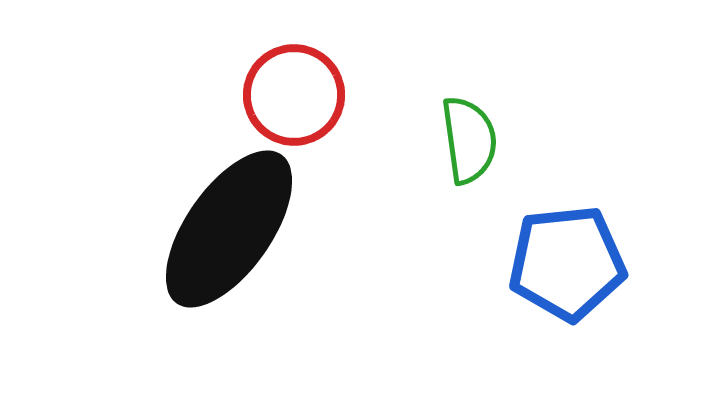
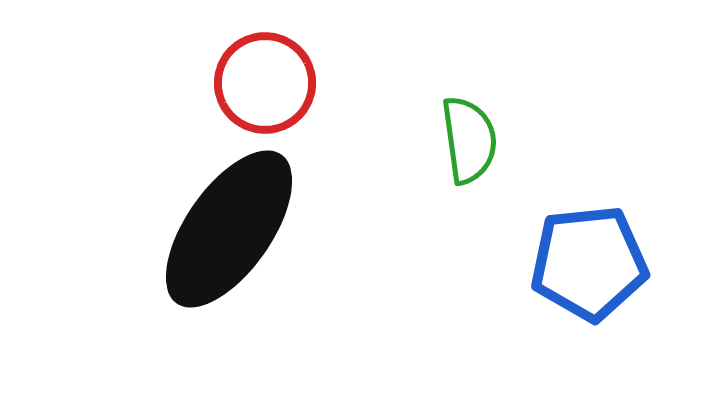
red circle: moved 29 px left, 12 px up
blue pentagon: moved 22 px right
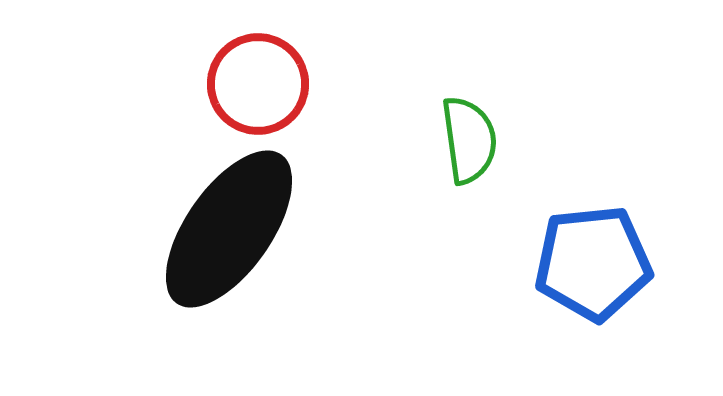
red circle: moved 7 px left, 1 px down
blue pentagon: moved 4 px right
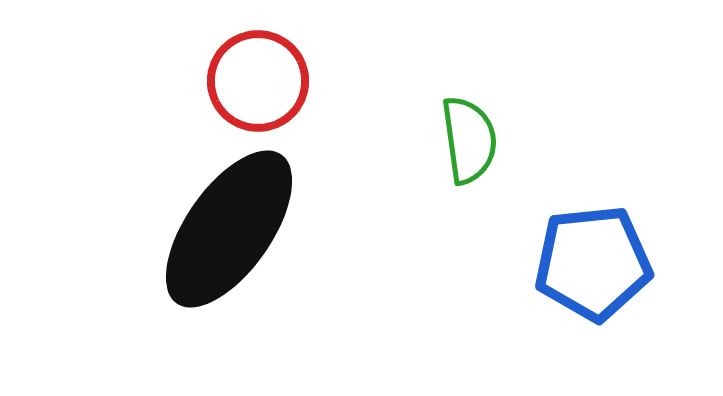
red circle: moved 3 px up
